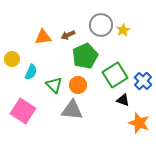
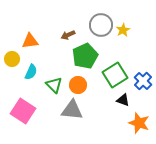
orange triangle: moved 13 px left, 4 px down
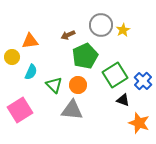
yellow circle: moved 2 px up
pink square: moved 3 px left, 1 px up; rotated 25 degrees clockwise
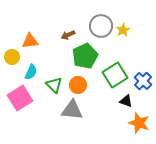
gray circle: moved 1 px down
black triangle: moved 3 px right, 1 px down
pink square: moved 12 px up
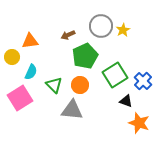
orange circle: moved 2 px right
